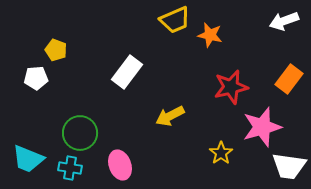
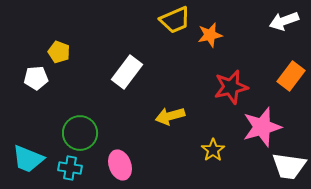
orange star: rotated 25 degrees counterclockwise
yellow pentagon: moved 3 px right, 2 px down
orange rectangle: moved 2 px right, 3 px up
yellow arrow: rotated 12 degrees clockwise
yellow star: moved 8 px left, 3 px up
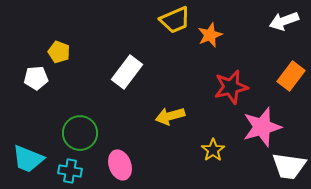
orange star: rotated 10 degrees counterclockwise
cyan cross: moved 3 px down
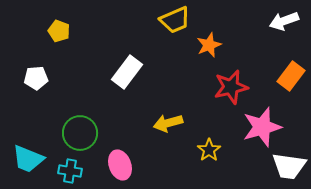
orange star: moved 1 px left, 10 px down
yellow pentagon: moved 21 px up
yellow arrow: moved 2 px left, 7 px down
yellow star: moved 4 px left
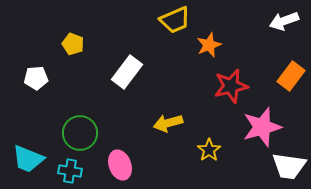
yellow pentagon: moved 14 px right, 13 px down
red star: moved 1 px up
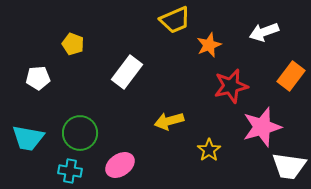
white arrow: moved 20 px left, 11 px down
white pentagon: moved 2 px right
yellow arrow: moved 1 px right, 2 px up
cyan trapezoid: moved 21 px up; rotated 12 degrees counterclockwise
pink ellipse: rotated 76 degrees clockwise
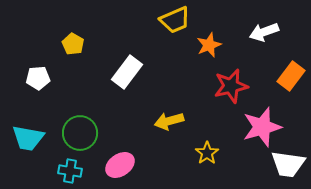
yellow pentagon: rotated 10 degrees clockwise
yellow star: moved 2 px left, 3 px down
white trapezoid: moved 1 px left, 2 px up
